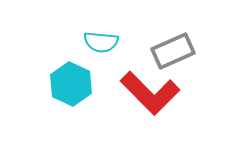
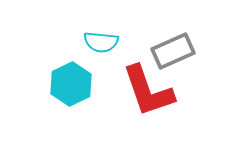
cyan hexagon: rotated 9 degrees clockwise
red L-shape: moved 2 px left, 2 px up; rotated 26 degrees clockwise
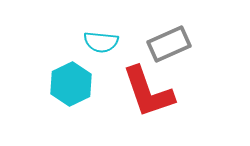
gray rectangle: moved 4 px left, 7 px up
red L-shape: moved 1 px down
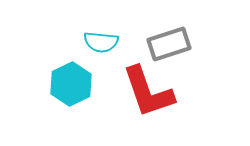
gray rectangle: rotated 6 degrees clockwise
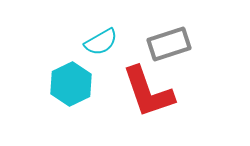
cyan semicircle: rotated 36 degrees counterclockwise
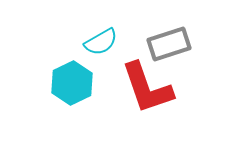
cyan hexagon: moved 1 px right, 1 px up
red L-shape: moved 1 px left, 4 px up
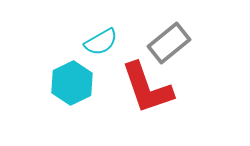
gray rectangle: moved 1 px up; rotated 21 degrees counterclockwise
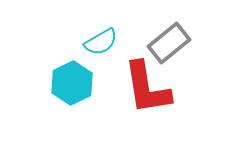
red L-shape: rotated 10 degrees clockwise
